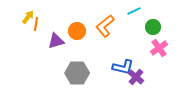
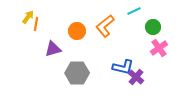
purple triangle: moved 3 px left, 8 px down
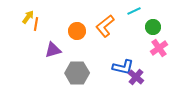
purple triangle: moved 1 px down
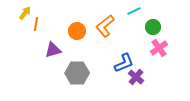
yellow arrow: moved 3 px left, 4 px up
blue L-shape: moved 1 px right, 4 px up; rotated 35 degrees counterclockwise
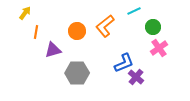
orange line: moved 8 px down
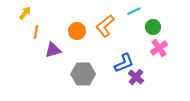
gray hexagon: moved 6 px right, 1 px down
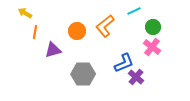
yellow arrow: rotated 96 degrees counterclockwise
orange line: moved 1 px left
pink cross: moved 7 px left, 1 px up; rotated 18 degrees counterclockwise
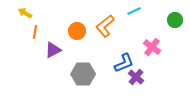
green circle: moved 22 px right, 7 px up
purple triangle: rotated 12 degrees counterclockwise
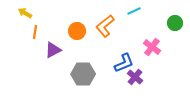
green circle: moved 3 px down
purple cross: moved 1 px left
